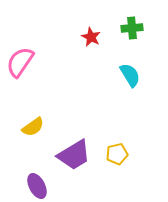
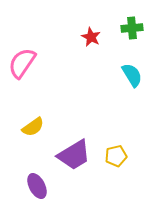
pink semicircle: moved 2 px right, 1 px down
cyan semicircle: moved 2 px right
yellow pentagon: moved 1 px left, 2 px down
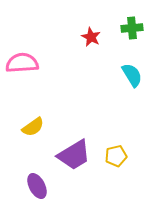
pink semicircle: rotated 52 degrees clockwise
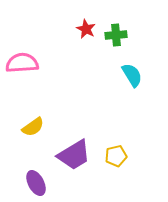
green cross: moved 16 px left, 7 px down
red star: moved 5 px left, 8 px up
purple ellipse: moved 1 px left, 3 px up
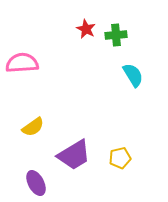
cyan semicircle: moved 1 px right
yellow pentagon: moved 4 px right, 2 px down
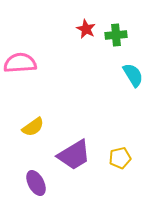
pink semicircle: moved 2 px left
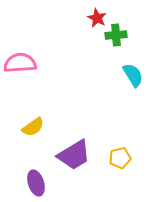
red star: moved 11 px right, 11 px up
purple ellipse: rotated 10 degrees clockwise
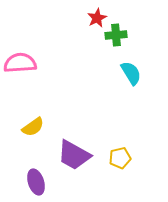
red star: rotated 18 degrees clockwise
cyan semicircle: moved 2 px left, 2 px up
purple trapezoid: rotated 60 degrees clockwise
purple ellipse: moved 1 px up
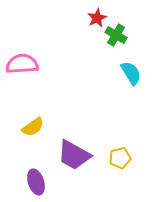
green cross: rotated 35 degrees clockwise
pink semicircle: moved 2 px right, 1 px down
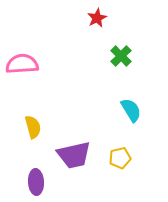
green cross: moved 5 px right, 21 px down; rotated 15 degrees clockwise
cyan semicircle: moved 37 px down
yellow semicircle: rotated 70 degrees counterclockwise
purple trapezoid: rotated 42 degrees counterclockwise
purple ellipse: rotated 15 degrees clockwise
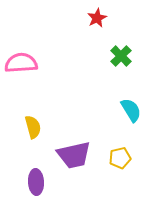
pink semicircle: moved 1 px left, 1 px up
